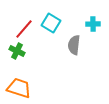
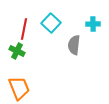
cyan square: rotated 12 degrees clockwise
red line: rotated 30 degrees counterclockwise
orange trapezoid: rotated 50 degrees clockwise
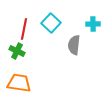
orange trapezoid: moved 5 px up; rotated 60 degrees counterclockwise
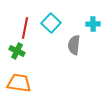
red line: moved 1 px right, 1 px up
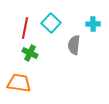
green cross: moved 13 px right, 2 px down
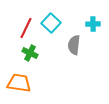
red line: moved 1 px right; rotated 15 degrees clockwise
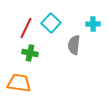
green cross: rotated 14 degrees counterclockwise
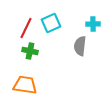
cyan square: rotated 24 degrees clockwise
gray semicircle: moved 6 px right, 1 px down
green cross: moved 2 px up
orange trapezoid: moved 6 px right, 2 px down
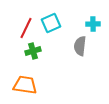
green cross: moved 3 px right; rotated 28 degrees counterclockwise
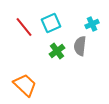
cyan cross: moved 1 px left; rotated 24 degrees counterclockwise
red line: moved 2 px left, 1 px up; rotated 65 degrees counterclockwise
green cross: moved 24 px right; rotated 21 degrees counterclockwise
orange trapezoid: rotated 35 degrees clockwise
